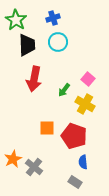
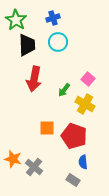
orange star: rotated 30 degrees counterclockwise
gray rectangle: moved 2 px left, 2 px up
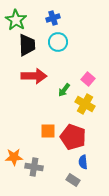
red arrow: moved 3 px up; rotated 100 degrees counterclockwise
orange square: moved 1 px right, 3 px down
red pentagon: moved 1 px left, 1 px down
orange star: moved 1 px right, 2 px up; rotated 18 degrees counterclockwise
gray cross: rotated 30 degrees counterclockwise
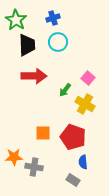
pink square: moved 1 px up
green arrow: moved 1 px right
orange square: moved 5 px left, 2 px down
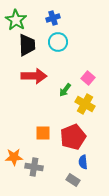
red pentagon: rotated 30 degrees clockwise
